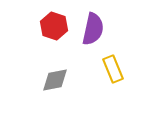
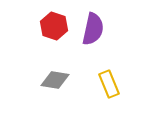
yellow rectangle: moved 4 px left, 15 px down
gray diamond: rotated 20 degrees clockwise
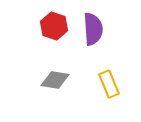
purple semicircle: rotated 16 degrees counterclockwise
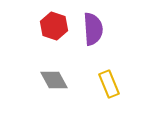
gray diamond: moved 1 px left; rotated 52 degrees clockwise
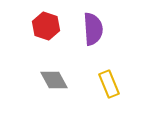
red hexagon: moved 8 px left
